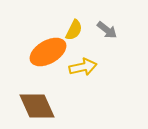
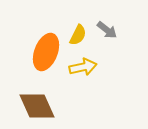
yellow semicircle: moved 4 px right, 5 px down
orange ellipse: moved 2 px left; rotated 39 degrees counterclockwise
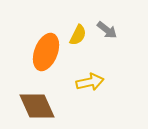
yellow arrow: moved 7 px right, 15 px down
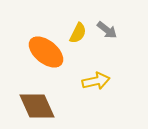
yellow semicircle: moved 2 px up
orange ellipse: rotated 72 degrees counterclockwise
yellow arrow: moved 6 px right, 1 px up
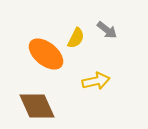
yellow semicircle: moved 2 px left, 5 px down
orange ellipse: moved 2 px down
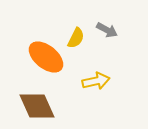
gray arrow: rotated 10 degrees counterclockwise
orange ellipse: moved 3 px down
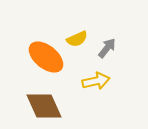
gray arrow: moved 18 px down; rotated 80 degrees counterclockwise
yellow semicircle: moved 1 px right, 1 px down; rotated 40 degrees clockwise
brown diamond: moved 7 px right
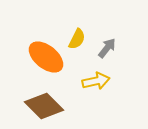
yellow semicircle: rotated 40 degrees counterclockwise
brown diamond: rotated 21 degrees counterclockwise
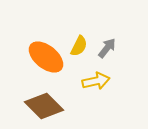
yellow semicircle: moved 2 px right, 7 px down
